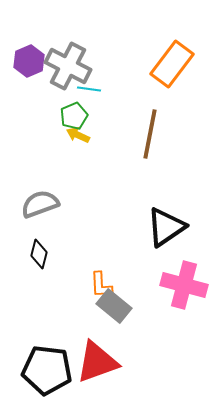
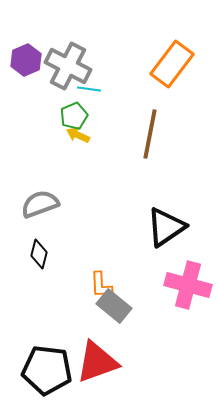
purple hexagon: moved 3 px left, 1 px up
pink cross: moved 4 px right
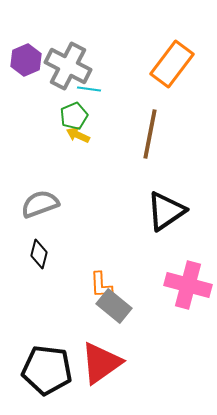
black triangle: moved 16 px up
red triangle: moved 4 px right, 1 px down; rotated 15 degrees counterclockwise
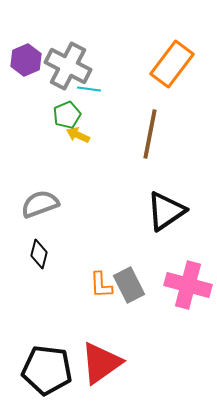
green pentagon: moved 7 px left, 1 px up
gray rectangle: moved 15 px right, 21 px up; rotated 24 degrees clockwise
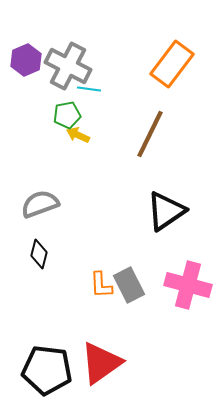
green pentagon: rotated 12 degrees clockwise
brown line: rotated 15 degrees clockwise
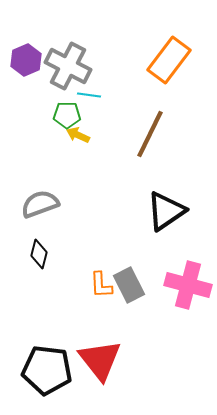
orange rectangle: moved 3 px left, 4 px up
cyan line: moved 6 px down
green pentagon: rotated 12 degrees clockwise
red triangle: moved 1 px left, 3 px up; rotated 33 degrees counterclockwise
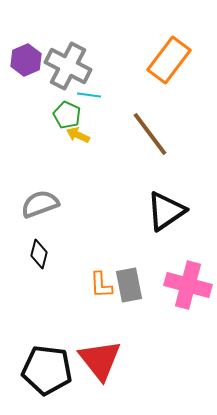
green pentagon: rotated 24 degrees clockwise
brown line: rotated 63 degrees counterclockwise
gray rectangle: rotated 16 degrees clockwise
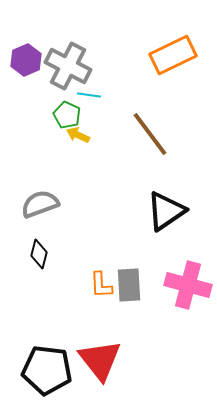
orange rectangle: moved 4 px right, 5 px up; rotated 27 degrees clockwise
gray rectangle: rotated 8 degrees clockwise
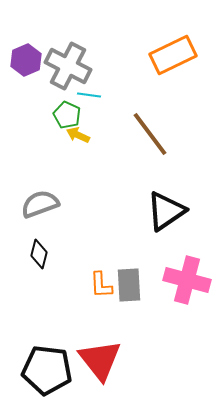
pink cross: moved 1 px left, 5 px up
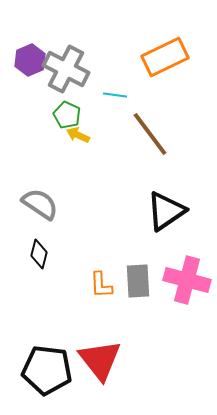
orange rectangle: moved 8 px left, 2 px down
purple hexagon: moved 4 px right
gray cross: moved 2 px left, 3 px down
cyan line: moved 26 px right
gray semicircle: rotated 54 degrees clockwise
gray rectangle: moved 9 px right, 4 px up
